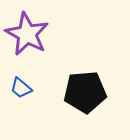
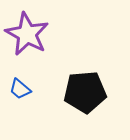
blue trapezoid: moved 1 px left, 1 px down
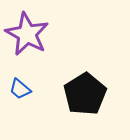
black pentagon: moved 2 px down; rotated 27 degrees counterclockwise
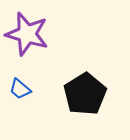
purple star: rotated 12 degrees counterclockwise
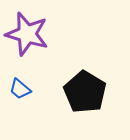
black pentagon: moved 2 px up; rotated 9 degrees counterclockwise
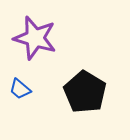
purple star: moved 8 px right, 4 px down
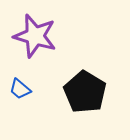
purple star: moved 2 px up
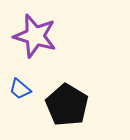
black pentagon: moved 18 px left, 13 px down
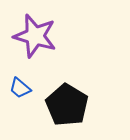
blue trapezoid: moved 1 px up
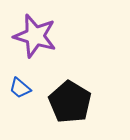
black pentagon: moved 3 px right, 3 px up
